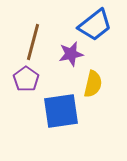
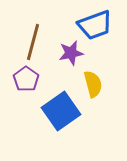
blue trapezoid: rotated 18 degrees clockwise
purple star: moved 1 px up
yellow semicircle: rotated 28 degrees counterclockwise
blue square: rotated 27 degrees counterclockwise
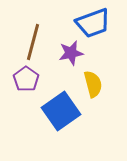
blue trapezoid: moved 2 px left, 2 px up
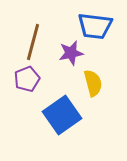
blue trapezoid: moved 2 px right, 3 px down; rotated 27 degrees clockwise
purple pentagon: moved 1 px right; rotated 15 degrees clockwise
yellow semicircle: moved 1 px up
blue square: moved 1 px right, 4 px down
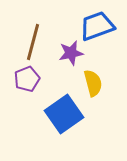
blue trapezoid: moved 2 px right; rotated 153 degrees clockwise
blue square: moved 2 px right, 1 px up
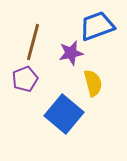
purple pentagon: moved 2 px left
blue square: rotated 15 degrees counterclockwise
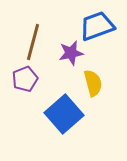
blue square: rotated 9 degrees clockwise
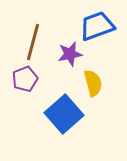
purple star: moved 1 px left, 1 px down
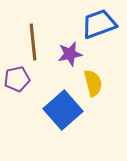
blue trapezoid: moved 2 px right, 2 px up
brown line: rotated 21 degrees counterclockwise
purple pentagon: moved 8 px left; rotated 10 degrees clockwise
blue square: moved 1 px left, 4 px up
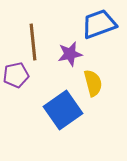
purple pentagon: moved 1 px left, 4 px up
blue square: rotated 6 degrees clockwise
